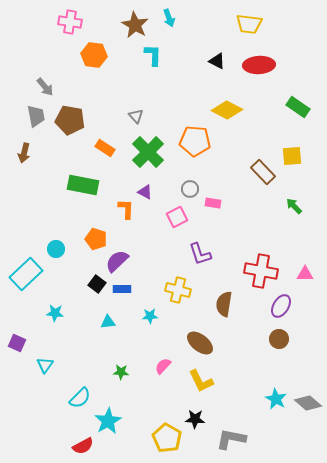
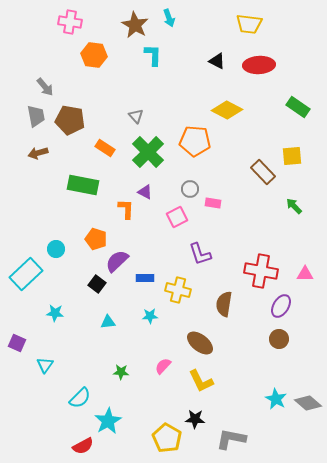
brown arrow at (24, 153): moved 14 px right; rotated 60 degrees clockwise
blue rectangle at (122, 289): moved 23 px right, 11 px up
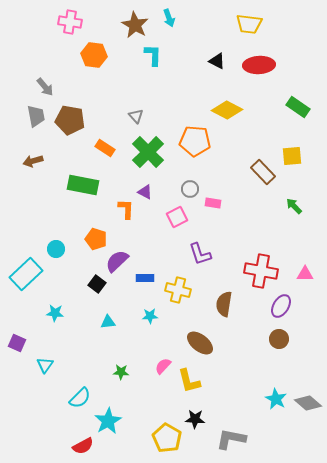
brown arrow at (38, 153): moved 5 px left, 8 px down
yellow L-shape at (201, 381): moved 12 px left; rotated 12 degrees clockwise
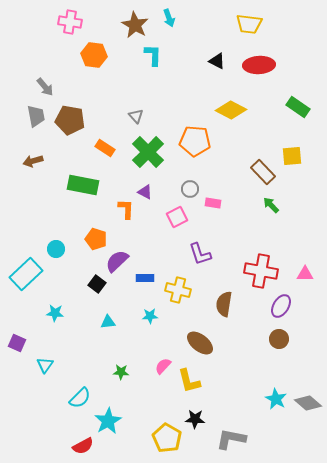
yellow diamond at (227, 110): moved 4 px right
green arrow at (294, 206): moved 23 px left, 1 px up
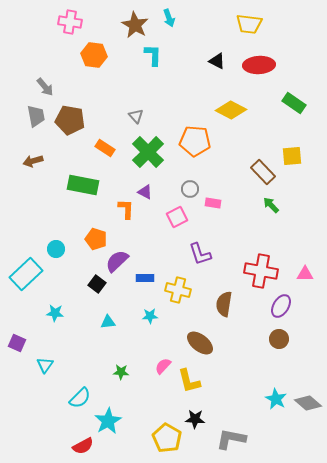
green rectangle at (298, 107): moved 4 px left, 4 px up
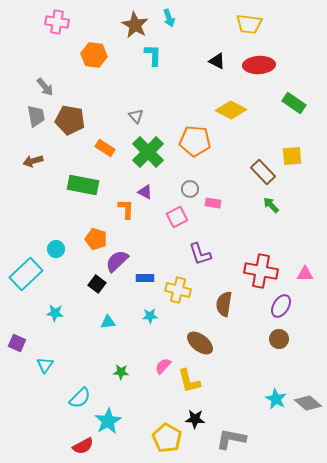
pink cross at (70, 22): moved 13 px left
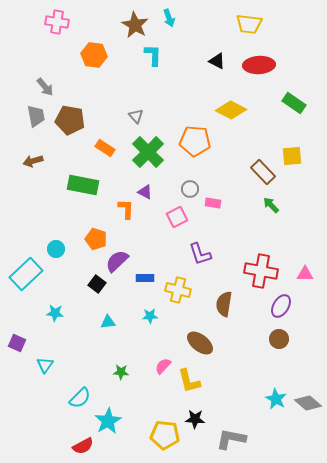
yellow pentagon at (167, 438): moved 2 px left, 3 px up; rotated 24 degrees counterclockwise
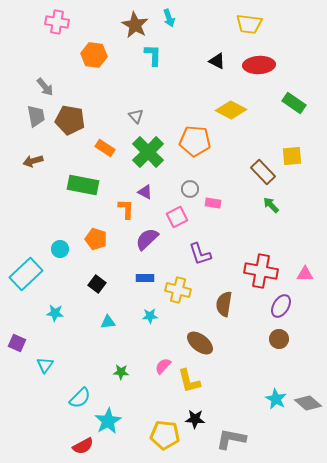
cyan circle at (56, 249): moved 4 px right
purple semicircle at (117, 261): moved 30 px right, 22 px up
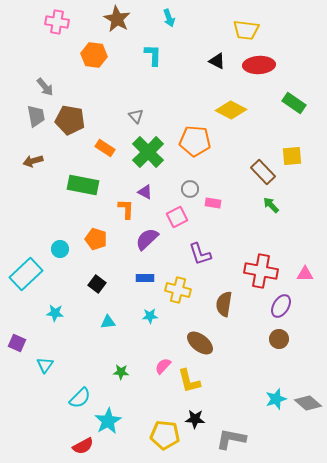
yellow trapezoid at (249, 24): moved 3 px left, 6 px down
brown star at (135, 25): moved 18 px left, 6 px up
cyan star at (276, 399): rotated 25 degrees clockwise
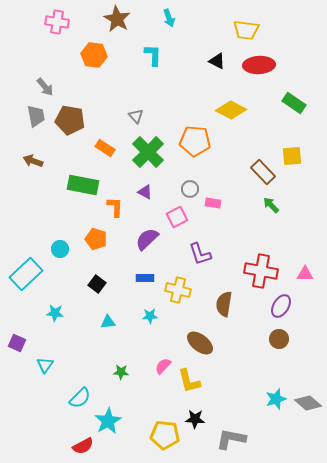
brown arrow at (33, 161): rotated 36 degrees clockwise
orange L-shape at (126, 209): moved 11 px left, 2 px up
